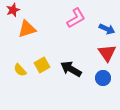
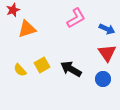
blue circle: moved 1 px down
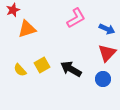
red triangle: rotated 18 degrees clockwise
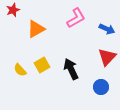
orange triangle: moved 9 px right; rotated 12 degrees counterclockwise
red triangle: moved 4 px down
black arrow: rotated 35 degrees clockwise
blue circle: moved 2 px left, 8 px down
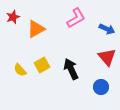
red star: moved 7 px down
red triangle: rotated 24 degrees counterclockwise
